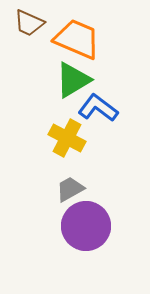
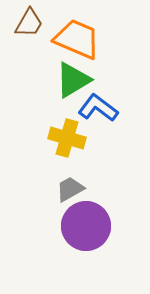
brown trapezoid: rotated 84 degrees counterclockwise
yellow cross: rotated 12 degrees counterclockwise
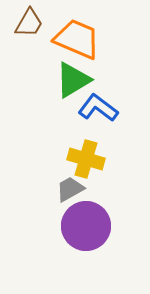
yellow cross: moved 19 px right, 21 px down
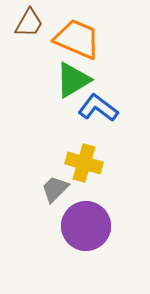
yellow cross: moved 2 px left, 4 px down
gray trapezoid: moved 15 px left; rotated 16 degrees counterclockwise
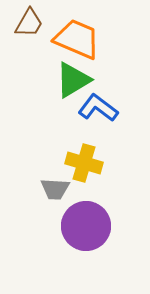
gray trapezoid: rotated 132 degrees counterclockwise
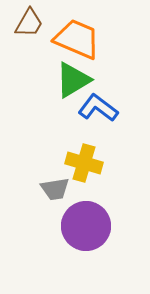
gray trapezoid: rotated 12 degrees counterclockwise
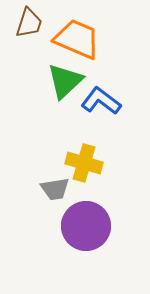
brown trapezoid: rotated 12 degrees counterclockwise
green triangle: moved 8 px left, 1 px down; rotated 12 degrees counterclockwise
blue L-shape: moved 3 px right, 7 px up
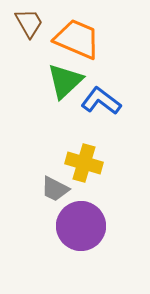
brown trapezoid: rotated 48 degrees counterclockwise
gray trapezoid: rotated 36 degrees clockwise
purple circle: moved 5 px left
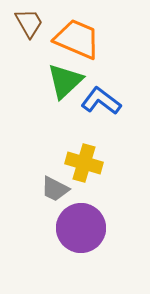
purple circle: moved 2 px down
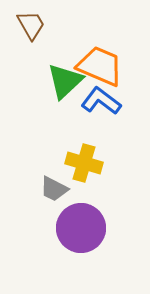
brown trapezoid: moved 2 px right, 2 px down
orange trapezoid: moved 23 px right, 27 px down
gray trapezoid: moved 1 px left
